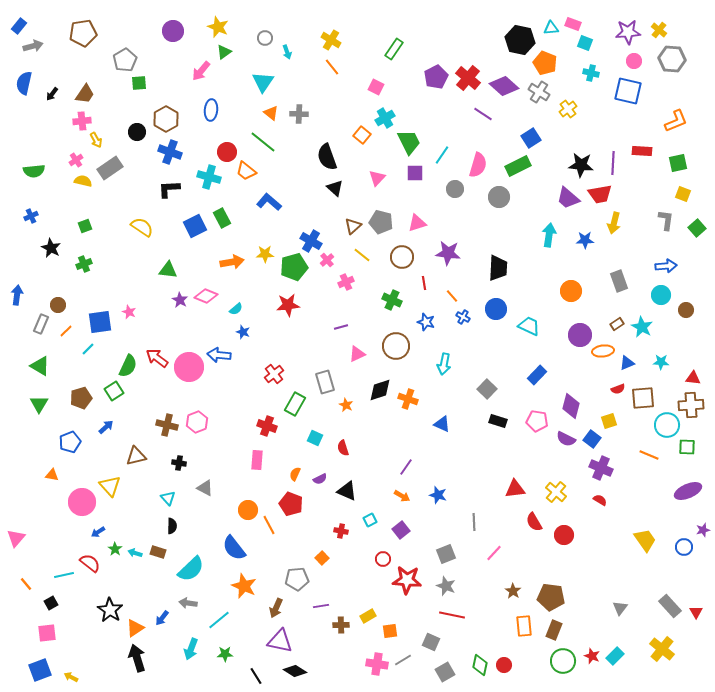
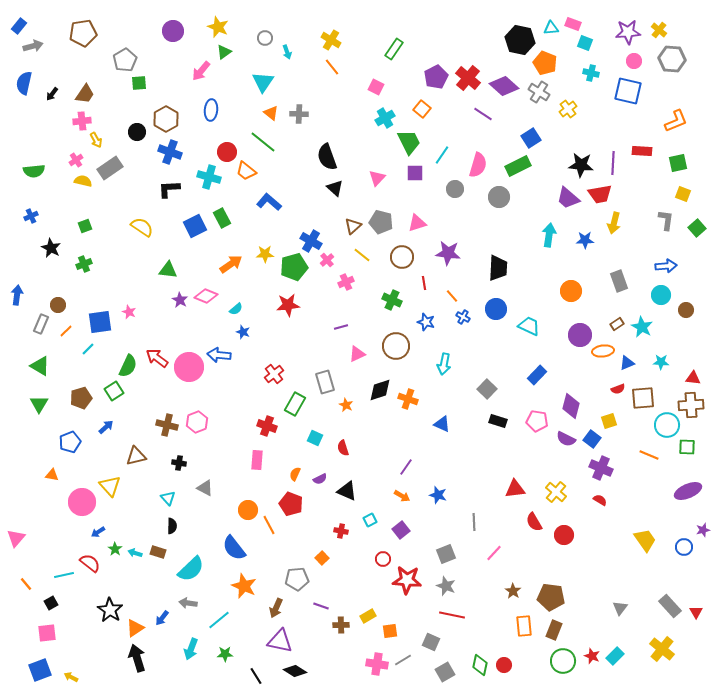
orange square at (362, 135): moved 60 px right, 26 px up
orange arrow at (232, 262): moved 1 px left, 2 px down; rotated 25 degrees counterclockwise
purple line at (321, 606): rotated 28 degrees clockwise
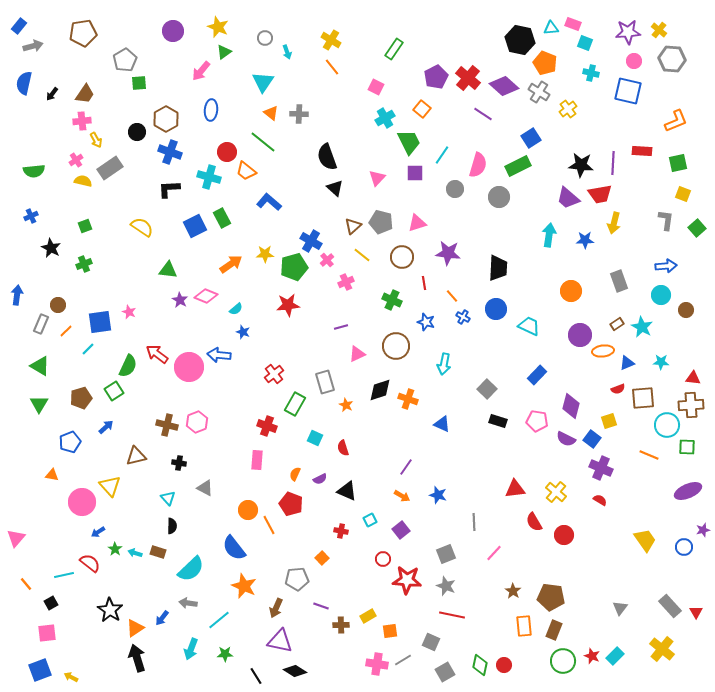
red arrow at (157, 358): moved 4 px up
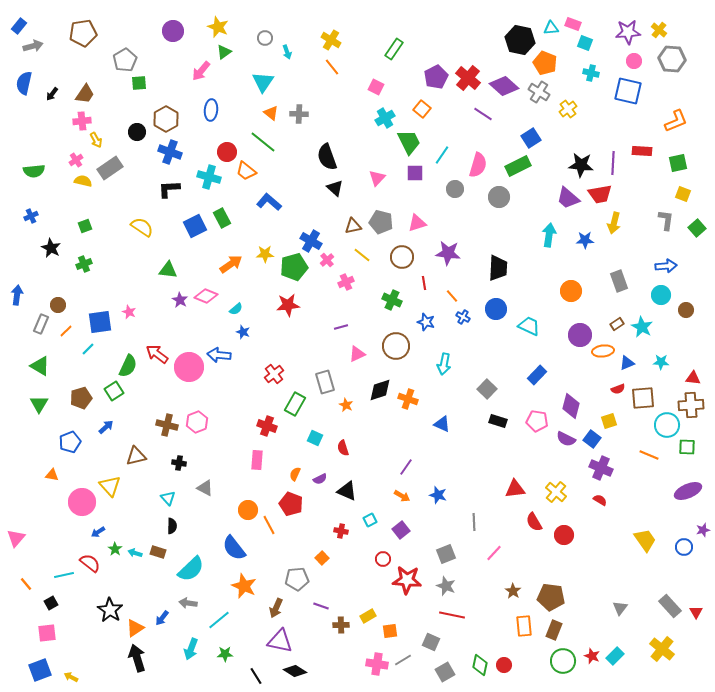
brown triangle at (353, 226): rotated 30 degrees clockwise
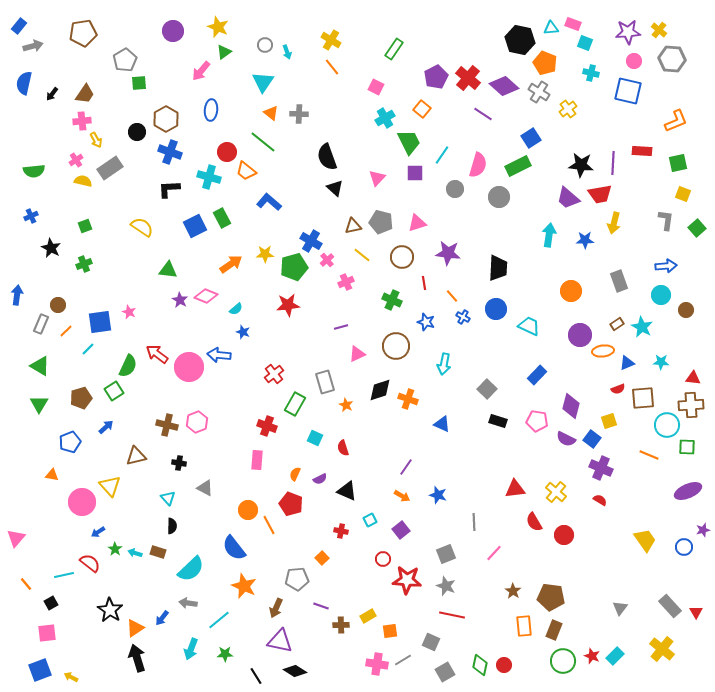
gray circle at (265, 38): moved 7 px down
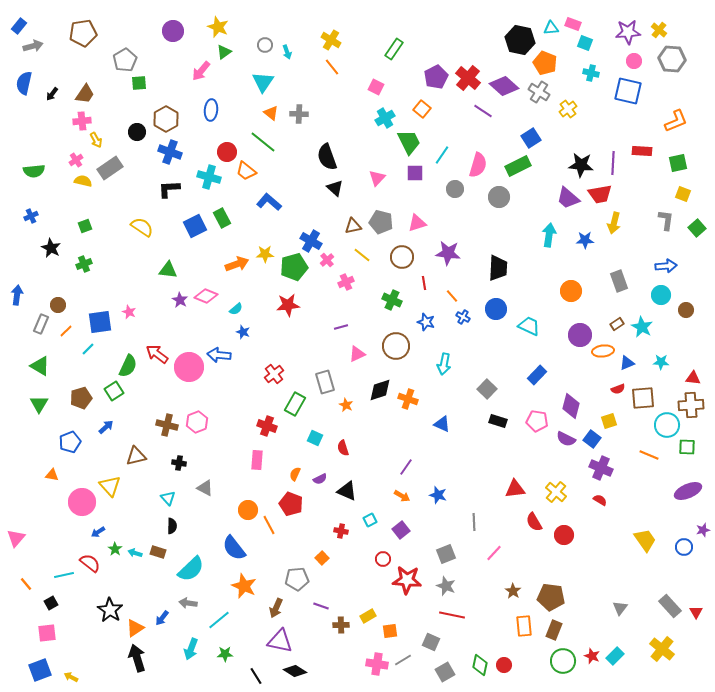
purple line at (483, 114): moved 3 px up
orange arrow at (231, 264): moved 6 px right; rotated 15 degrees clockwise
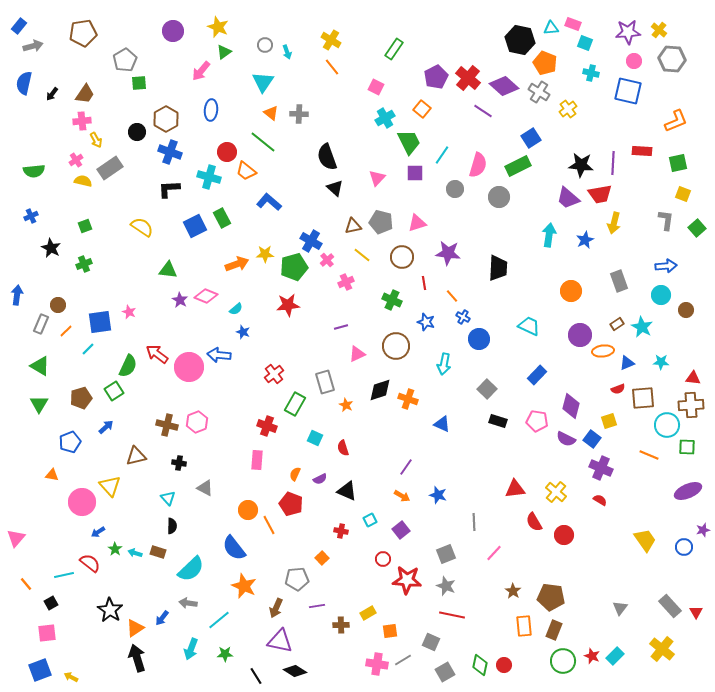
blue star at (585, 240): rotated 24 degrees counterclockwise
blue circle at (496, 309): moved 17 px left, 30 px down
purple line at (321, 606): moved 4 px left; rotated 28 degrees counterclockwise
yellow rectangle at (368, 616): moved 3 px up
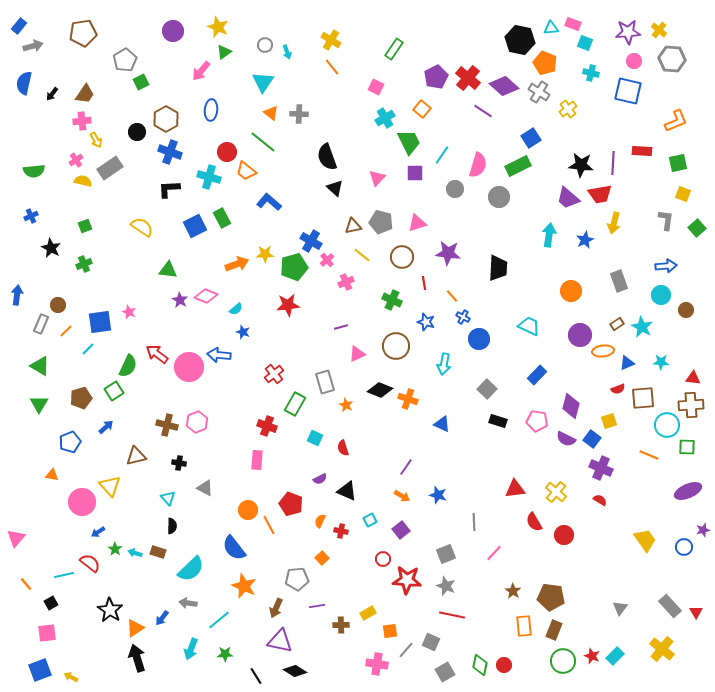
green square at (139, 83): moved 2 px right, 1 px up; rotated 21 degrees counterclockwise
black diamond at (380, 390): rotated 40 degrees clockwise
orange semicircle at (295, 474): moved 25 px right, 47 px down
gray line at (403, 660): moved 3 px right, 10 px up; rotated 18 degrees counterclockwise
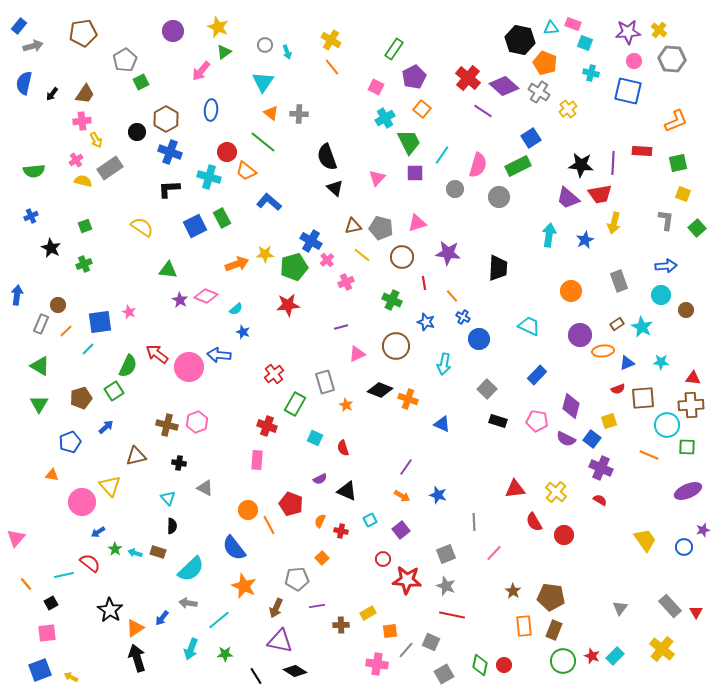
purple pentagon at (436, 77): moved 22 px left
gray pentagon at (381, 222): moved 6 px down
gray square at (445, 672): moved 1 px left, 2 px down
